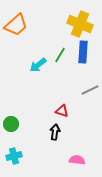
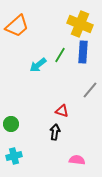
orange trapezoid: moved 1 px right, 1 px down
gray line: rotated 24 degrees counterclockwise
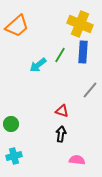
black arrow: moved 6 px right, 2 px down
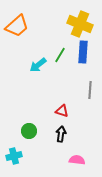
gray line: rotated 36 degrees counterclockwise
green circle: moved 18 px right, 7 px down
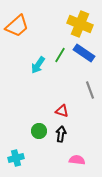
blue rectangle: moved 1 px right, 1 px down; rotated 60 degrees counterclockwise
cyan arrow: rotated 18 degrees counterclockwise
gray line: rotated 24 degrees counterclockwise
green circle: moved 10 px right
cyan cross: moved 2 px right, 2 px down
